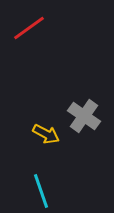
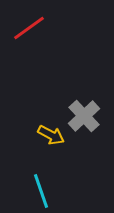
gray cross: rotated 12 degrees clockwise
yellow arrow: moved 5 px right, 1 px down
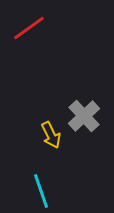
yellow arrow: rotated 36 degrees clockwise
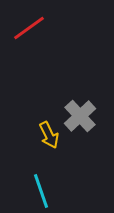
gray cross: moved 4 px left
yellow arrow: moved 2 px left
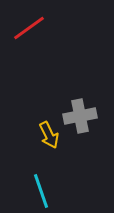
gray cross: rotated 32 degrees clockwise
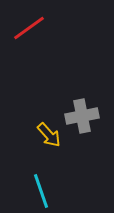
gray cross: moved 2 px right
yellow arrow: rotated 16 degrees counterclockwise
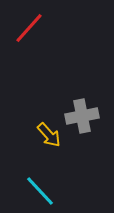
red line: rotated 12 degrees counterclockwise
cyan line: moved 1 px left; rotated 24 degrees counterclockwise
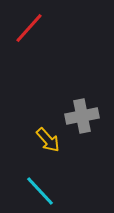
yellow arrow: moved 1 px left, 5 px down
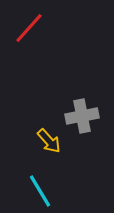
yellow arrow: moved 1 px right, 1 px down
cyan line: rotated 12 degrees clockwise
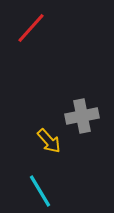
red line: moved 2 px right
